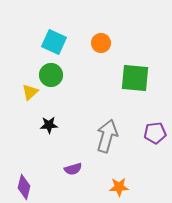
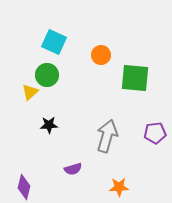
orange circle: moved 12 px down
green circle: moved 4 px left
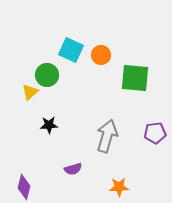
cyan square: moved 17 px right, 8 px down
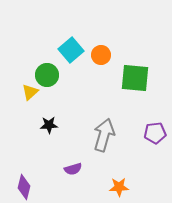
cyan square: rotated 25 degrees clockwise
gray arrow: moved 3 px left, 1 px up
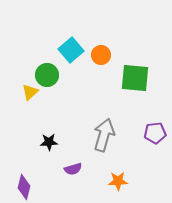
black star: moved 17 px down
orange star: moved 1 px left, 6 px up
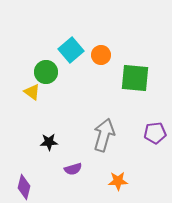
green circle: moved 1 px left, 3 px up
yellow triangle: moved 2 px right; rotated 42 degrees counterclockwise
